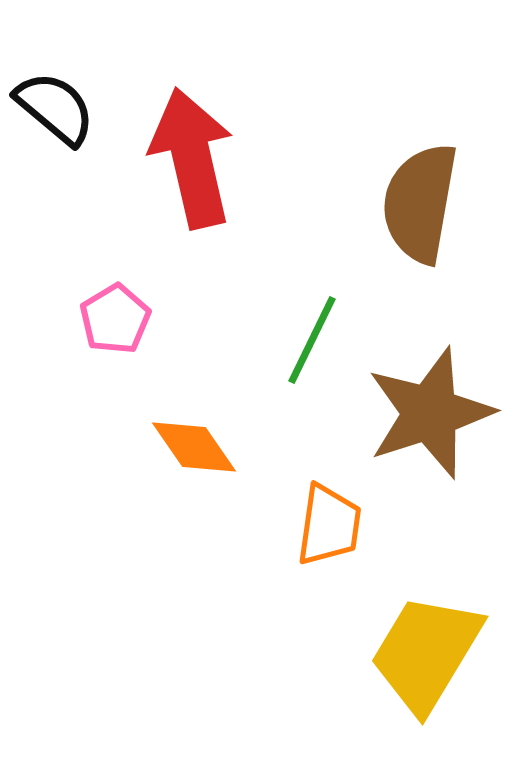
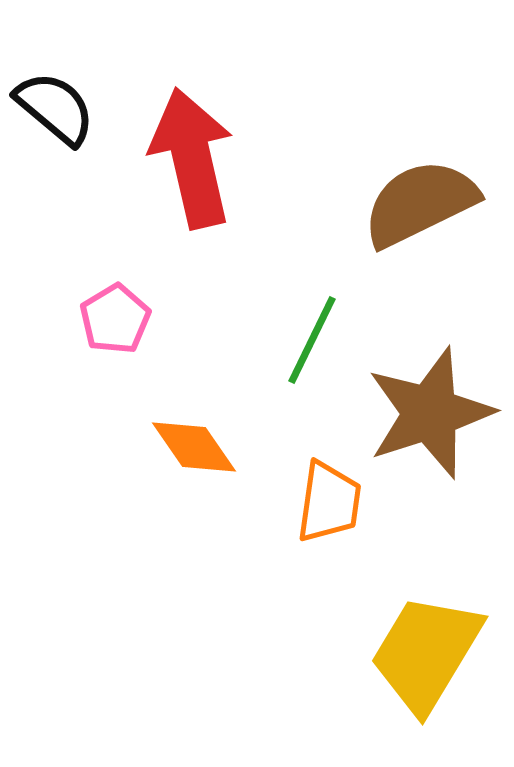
brown semicircle: rotated 54 degrees clockwise
orange trapezoid: moved 23 px up
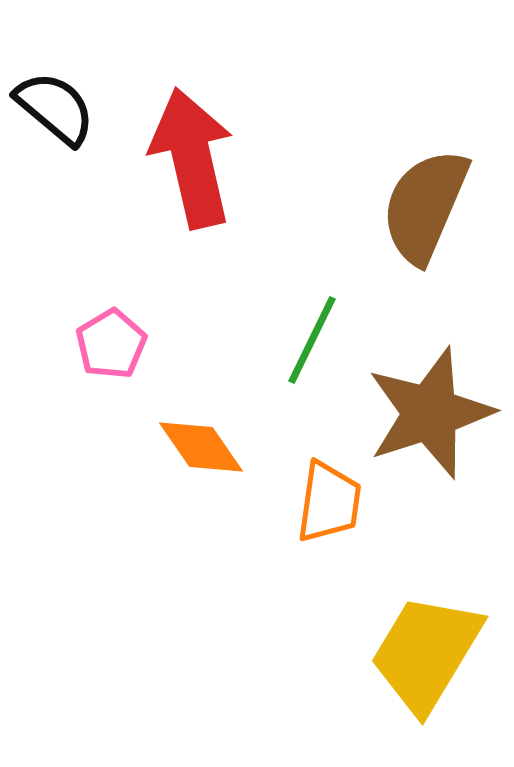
brown semicircle: moved 5 px right, 3 px down; rotated 41 degrees counterclockwise
pink pentagon: moved 4 px left, 25 px down
orange diamond: moved 7 px right
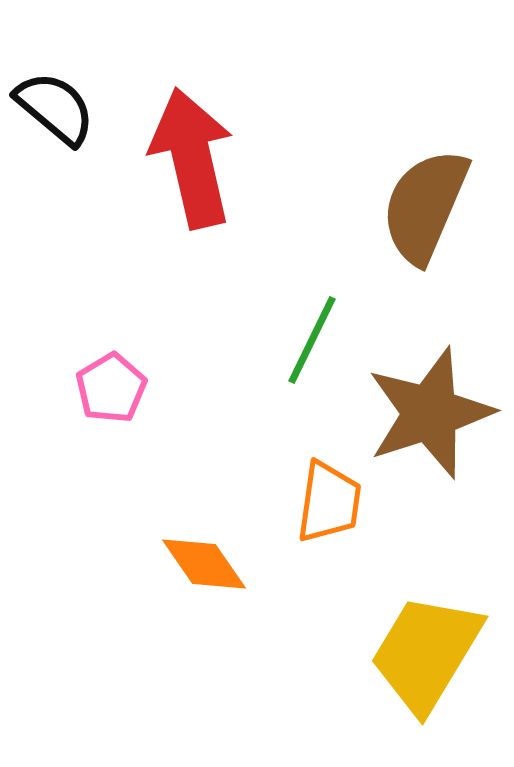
pink pentagon: moved 44 px down
orange diamond: moved 3 px right, 117 px down
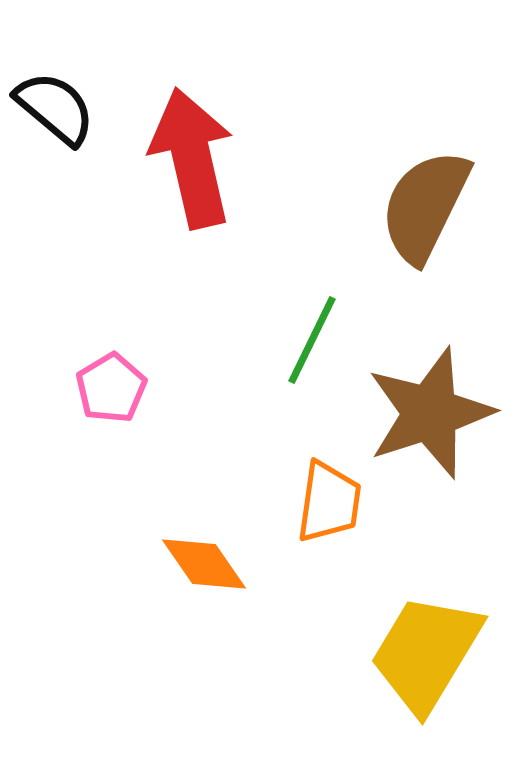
brown semicircle: rotated 3 degrees clockwise
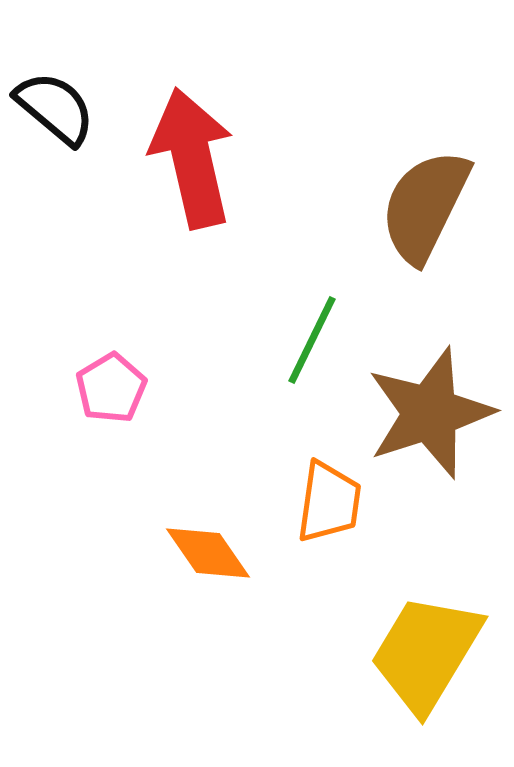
orange diamond: moved 4 px right, 11 px up
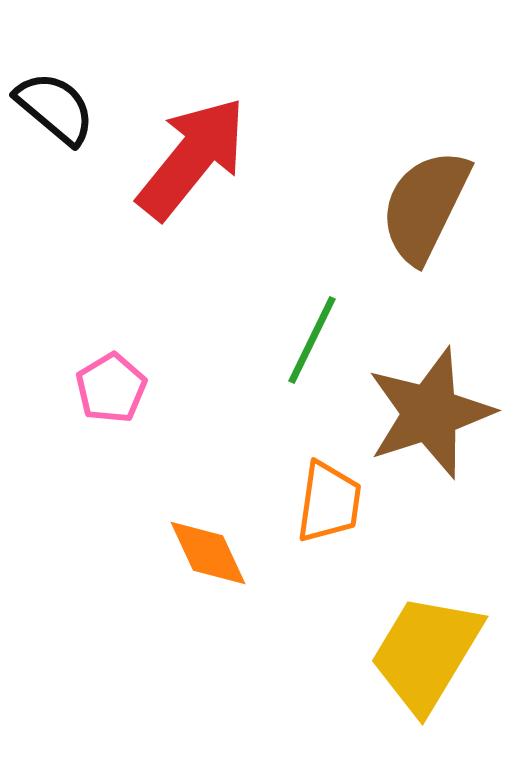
red arrow: rotated 52 degrees clockwise
orange diamond: rotated 10 degrees clockwise
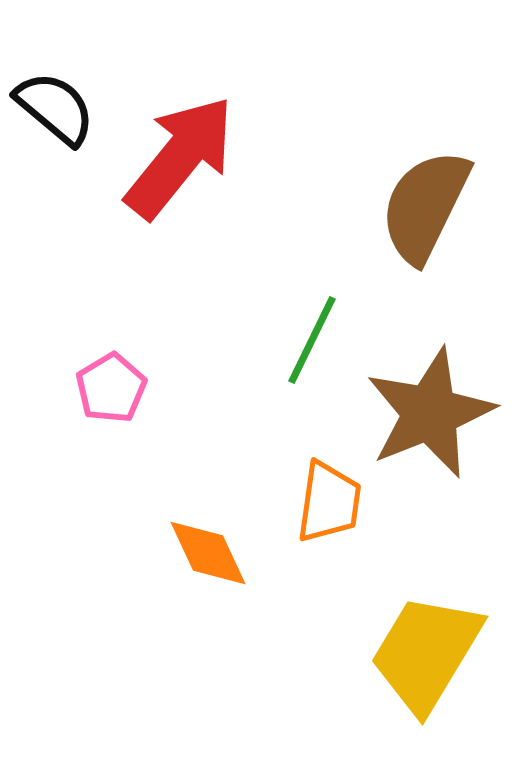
red arrow: moved 12 px left, 1 px up
brown star: rotated 4 degrees counterclockwise
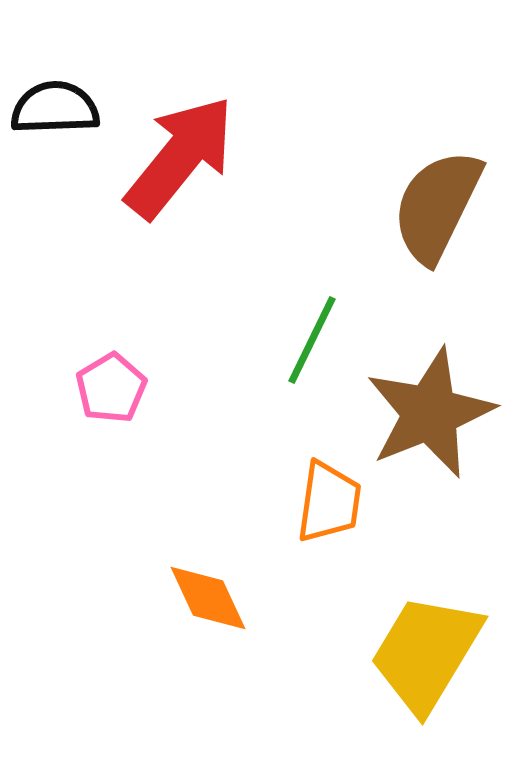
black semicircle: rotated 42 degrees counterclockwise
brown semicircle: moved 12 px right
orange diamond: moved 45 px down
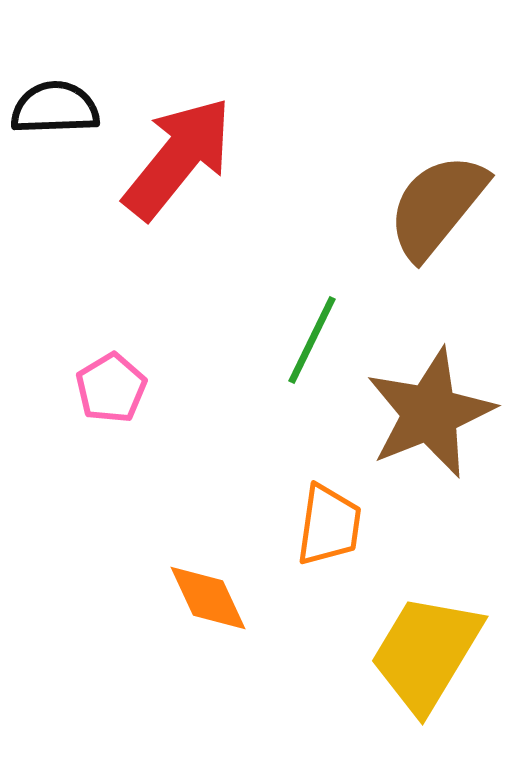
red arrow: moved 2 px left, 1 px down
brown semicircle: rotated 13 degrees clockwise
orange trapezoid: moved 23 px down
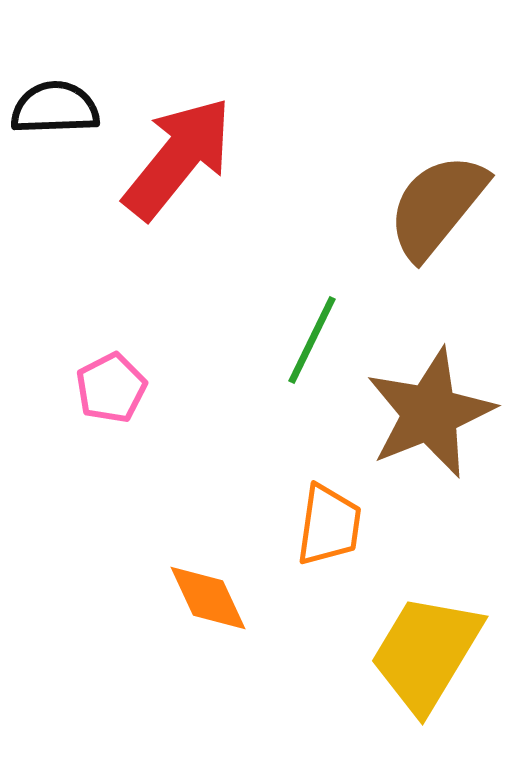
pink pentagon: rotated 4 degrees clockwise
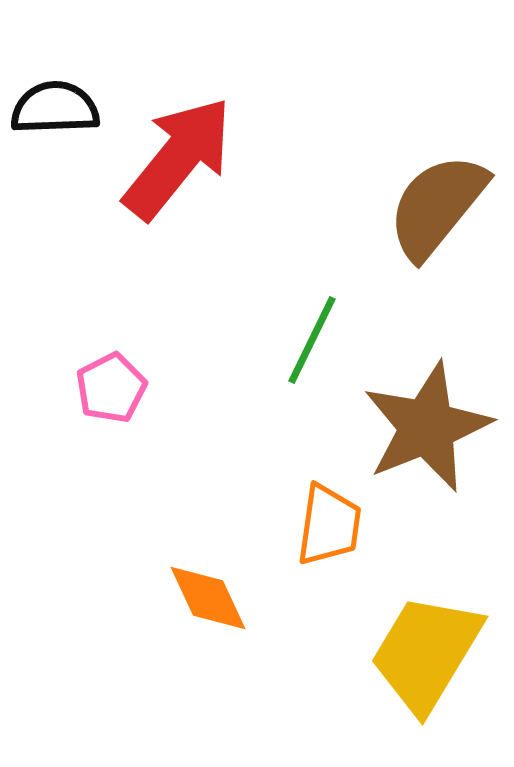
brown star: moved 3 px left, 14 px down
